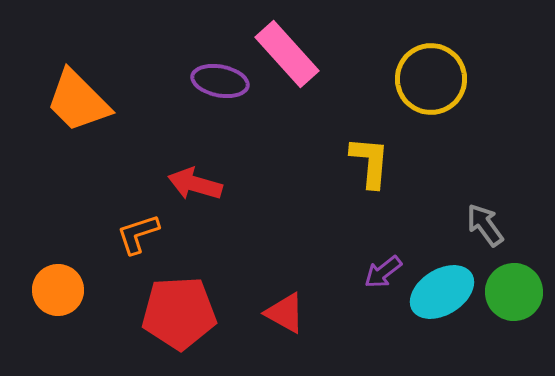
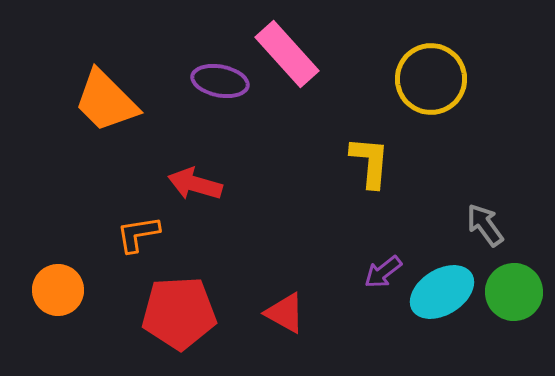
orange trapezoid: moved 28 px right
orange L-shape: rotated 9 degrees clockwise
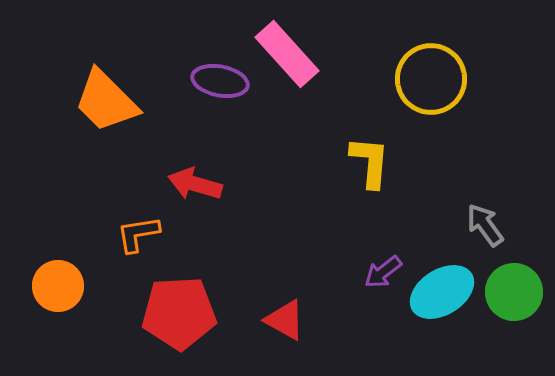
orange circle: moved 4 px up
red triangle: moved 7 px down
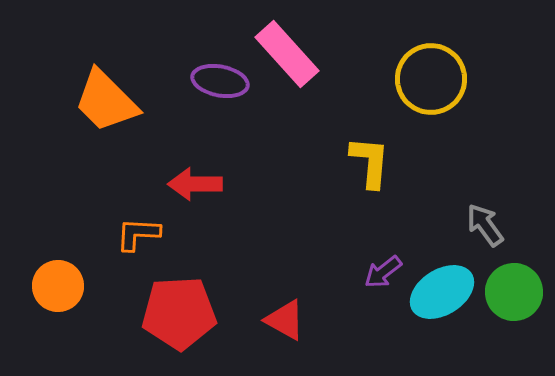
red arrow: rotated 16 degrees counterclockwise
orange L-shape: rotated 12 degrees clockwise
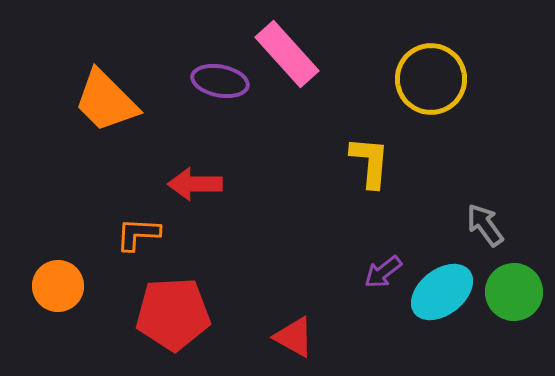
cyan ellipse: rotated 6 degrees counterclockwise
red pentagon: moved 6 px left, 1 px down
red triangle: moved 9 px right, 17 px down
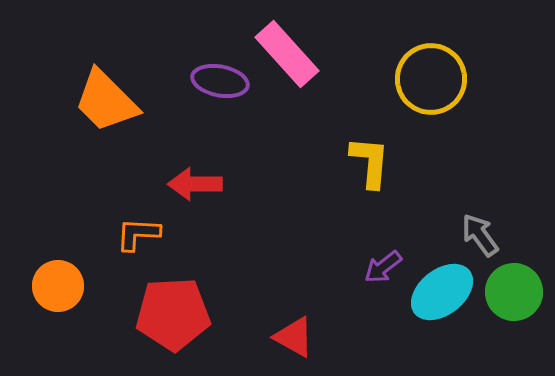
gray arrow: moved 5 px left, 10 px down
purple arrow: moved 5 px up
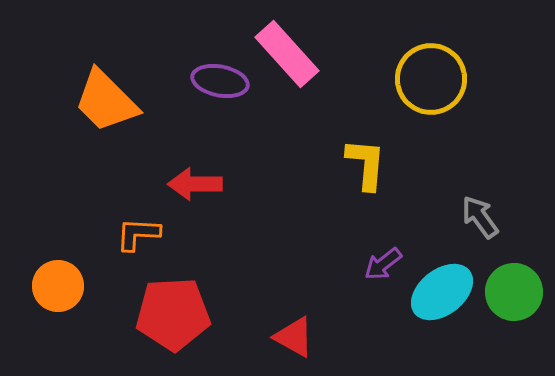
yellow L-shape: moved 4 px left, 2 px down
gray arrow: moved 18 px up
purple arrow: moved 3 px up
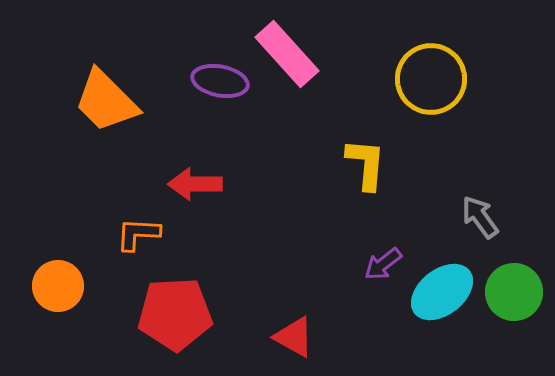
red pentagon: moved 2 px right
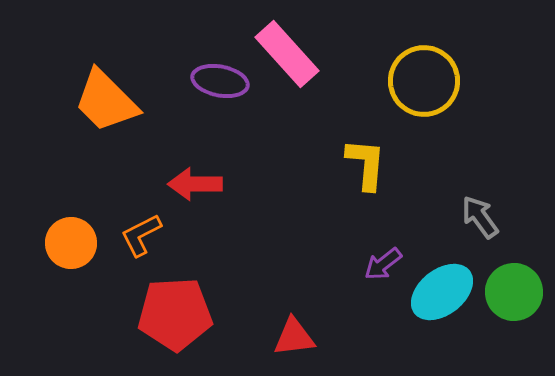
yellow circle: moved 7 px left, 2 px down
orange L-shape: moved 3 px right, 1 px down; rotated 30 degrees counterclockwise
orange circle: moved 13 px right, 43 px up
red triangle: rotated 36 degrees counterclockwise
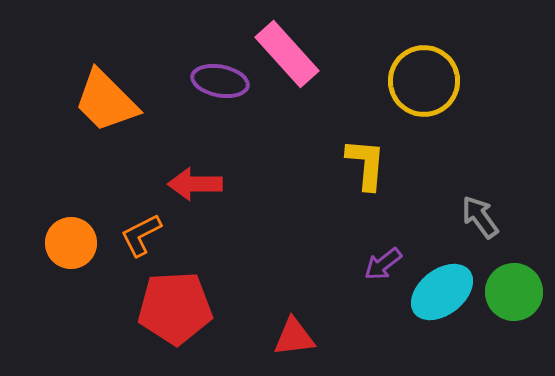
red pentagon: moved 6 px up
